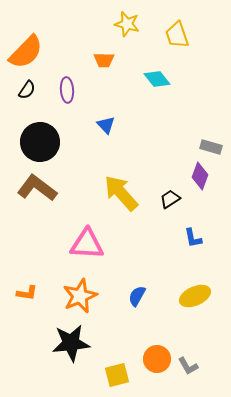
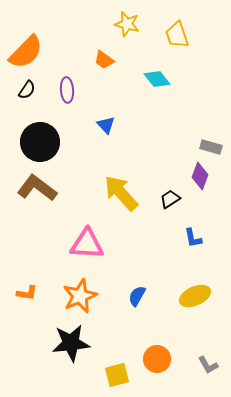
orange trapezoid: rotated 35 degrees clockwise
gray L-shape: moved 20 px right, 1 px up
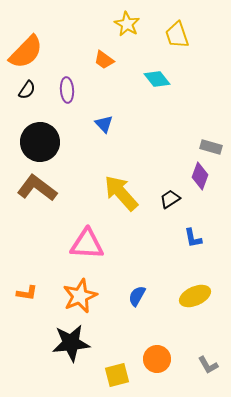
yellow star: rotated 15 degrees clockwise
blue triangle: moved 2 px left, 1 px up
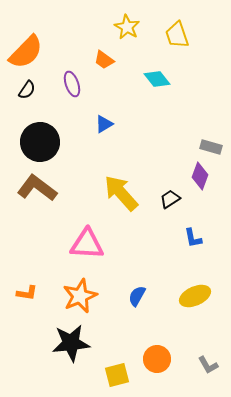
yellow star: moved 3 px down
purple ellipse: moved 5 px right, 6 px up; rotated 15 degrees counterclockwise
blue triangle: rotated 42 degrees clockwise
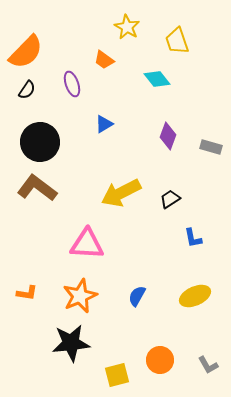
yellow trapezoid: moved 6 px down
purple diamond: moved 32 px left, 40 px up
yellow arrow: rotated 75 degrees counterclockwise
orange circle: moved 3 px right, 1 px down
